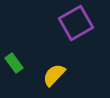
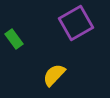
green rectangle: moved 24 px up
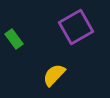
purple square: moved 4 px down
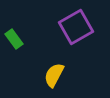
yellow semicircle: rotated 15 degrees counterclockwise
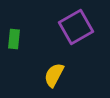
green rectangle: rotated 42 degrees clockwise
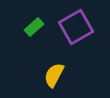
green rectangle: moved 20 px right, 12 px up; rotated 42 degrees clockwise
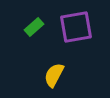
purple square: rotated 20 degrees clockwise
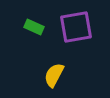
green rectangle: rotated 66 degrees clockwise
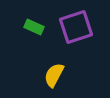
purple square: rotated 8 degrees counterclockwise
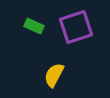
green rectangle: moved 1 px up
